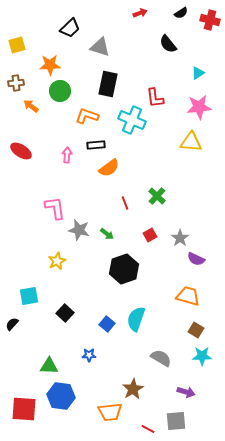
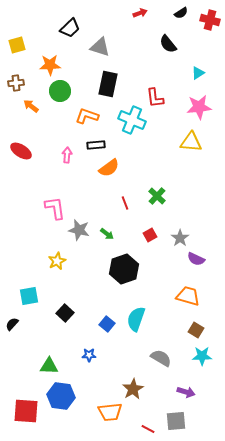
red square at (24, 409): moved 2 px right, 2 px down
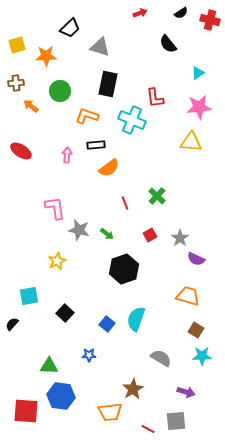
orange star at (50, 65): moved 4 px left, 9 px up
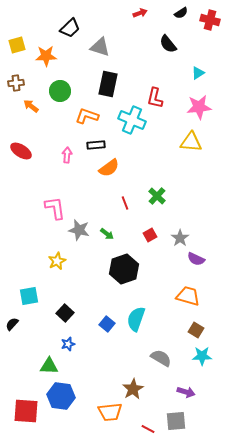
red L-shape at (155, 98): rotated 20 degrees clockwise
blue star at (89, 355): moved 21 px left, 11 px up; rotated 16 degrees counterclockwise
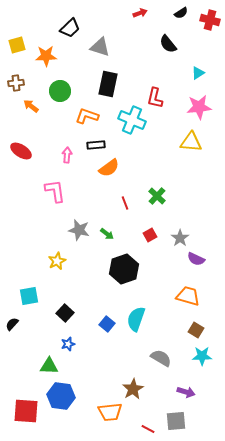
pink L-shape at (55, 208): moved 17 px up
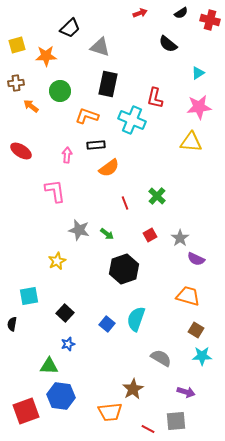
black semicircle at (168, 44): rotated 12 degrees counterclockwise
black semicircle at (12, 324): rotated 32 degrees counterclockwise
red square at (26, 411): rotated 24 degrees counterclockwise
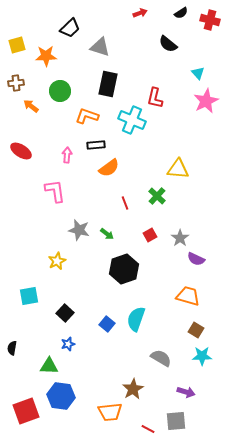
cyan triangle at (198, 73): rotated 40 degrees counterclockwise
pink star at (199, 107): moved 7 px right, 6 px up; rotated 20 degrees counterclockwise
yellow triangle at (191, 142): moved 13 px left, 27 px down
black semicircle at (12, 324): moved 24 px down
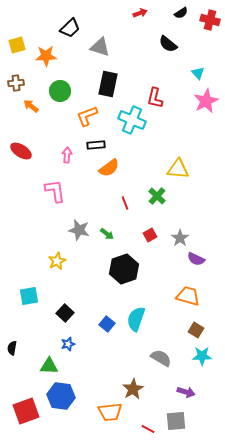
orange L-shape at (87, 116): rotated 40 degrees counterclockwise
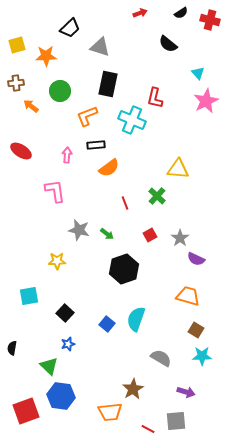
yellow star at (57, 261): rotated 24 degrees clockwise
green triangle at (49, 366): rotated 42 degrees clockwise
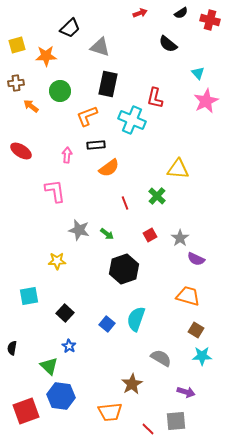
blue star at (68, 344): moved 1 px right, 2 px down; rotated 24 degrees counterclockwise
brown star at (133, 389): moved 1 px left, 5 px up
red line at (148, 429): rotated 16 degrees clockwise
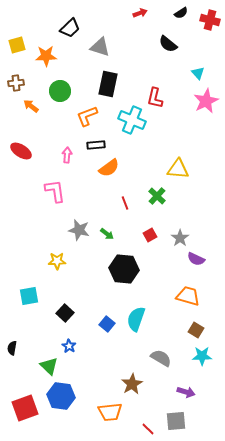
black hexagon at (124, 269): rotated 24 degrees clockwise
red square at (26, 411): moved 1 px left, 3 px up
